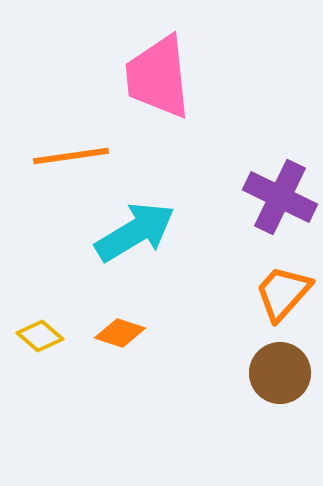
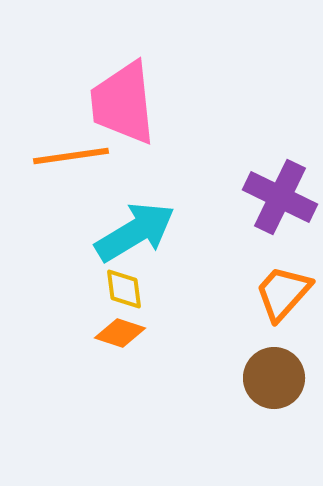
pink trapezoid: moved 35 px left, 26 px down
yellow diamond: moved 84 px right, 47 px up; rotated 42 degrees clockwise
brown circle: moved 6 px left, 5 px down
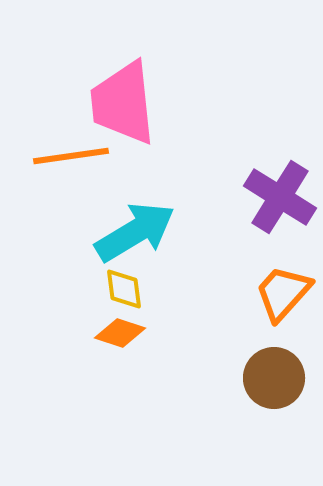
purple cross: rotated 6 degrees clockwise
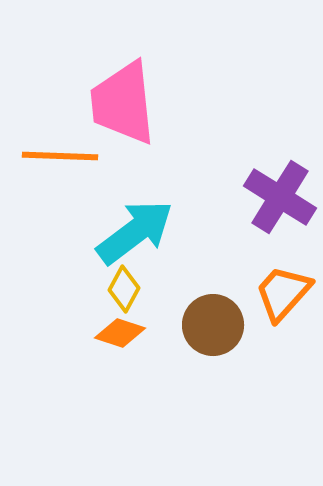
orange line: moved 11 px left; rotated 10 degrees clockwise
cyan arrow: rotated 6 degrees counterclockwise
yellow diamond: rotated 36 degrees clockwise
brown circle: moved 61 px left, 53 px up
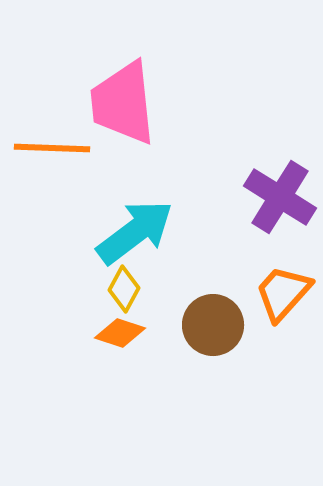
orange line: moved 8 px left, 8 px up
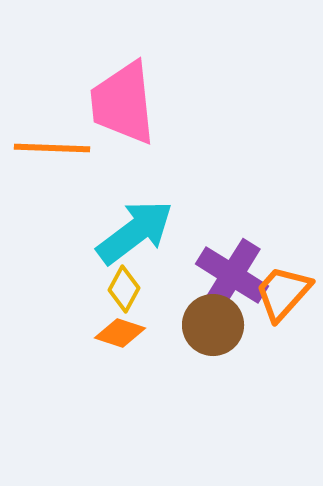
purple cross: moved 48 px left, 78 px down
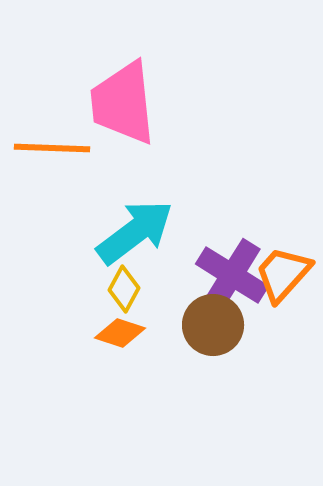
orange trapezoid: moved 19 px up
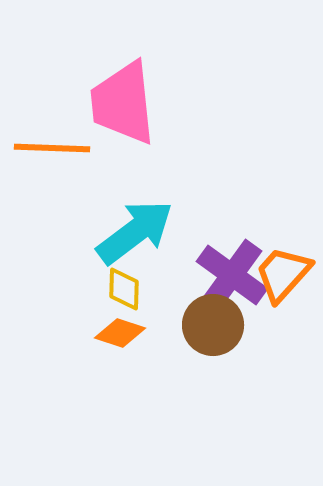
purple cross: rotated 4 degrees clockwise
yellow diamond: rotated 27 degrees counterclockwise
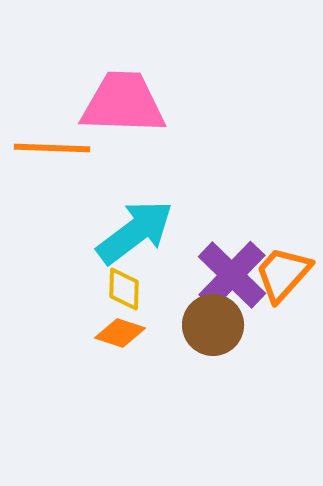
pink trapezoid: rotated 98 degrees clockwise
purple cross: rotated 8 degrees clockwise
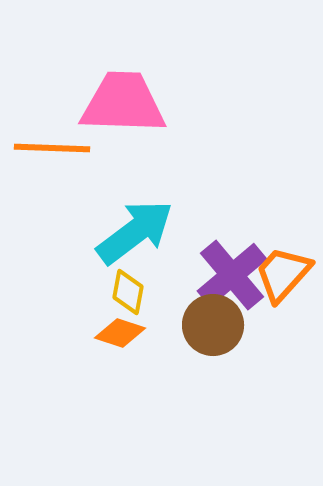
purple cross: rotated 6 degrees clockwise
yellow diamond: moved 4 px right, 3 px down; rotated 9 degrees clockwise
